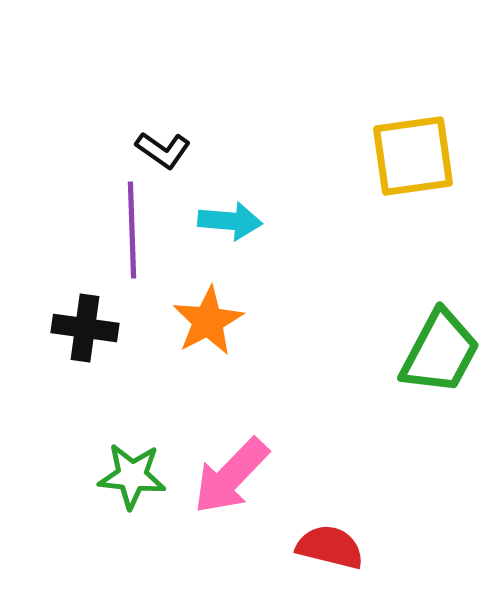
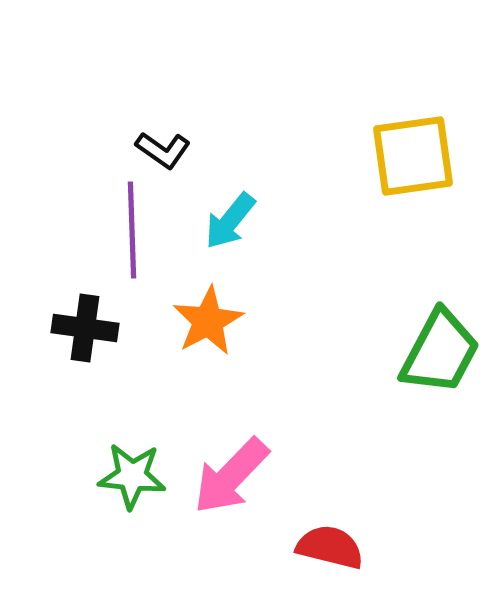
cyan arrow: rotated 124 degrees clockwise
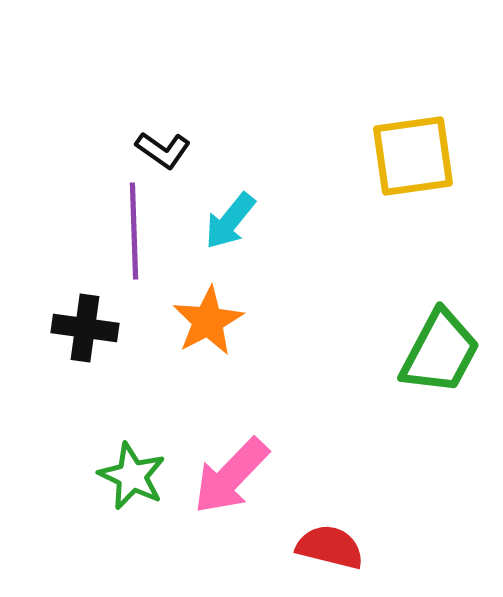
purple line: moved 2 px right, 1 px down
green star: rotated 20 degrees clockwise
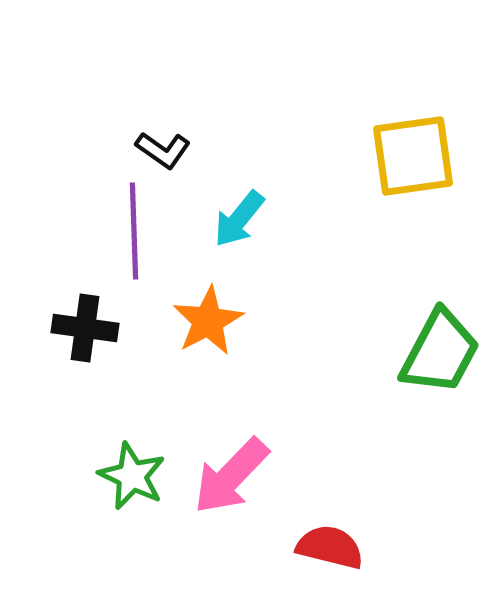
cyan arrow: moved 9 px right, 2 px up
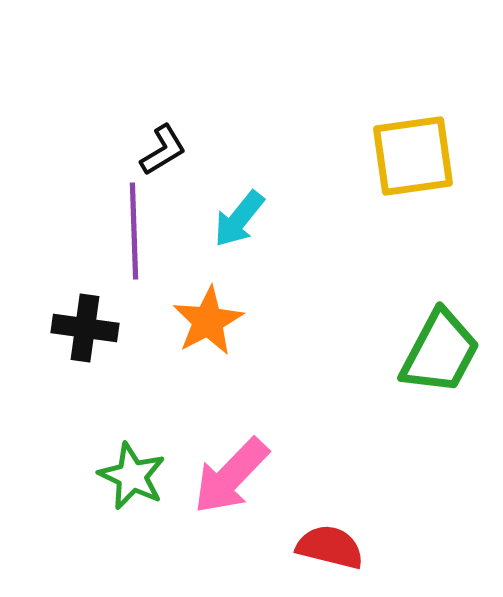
black L-shape: rotated 66 degrees counterclockwise
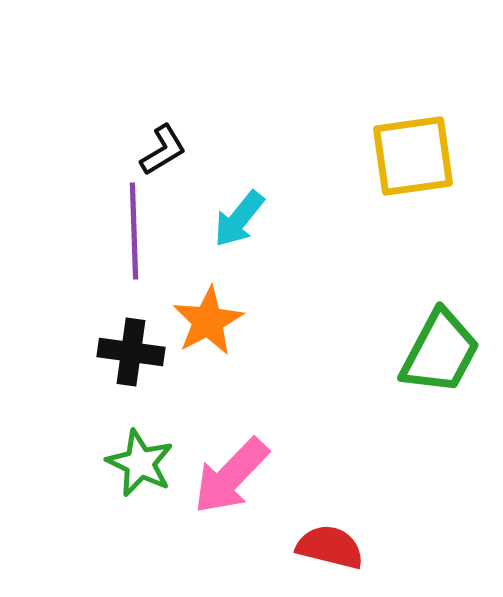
black cross: moved 46 px right, 24 px down
green star: moved 8 px right, 13 px up
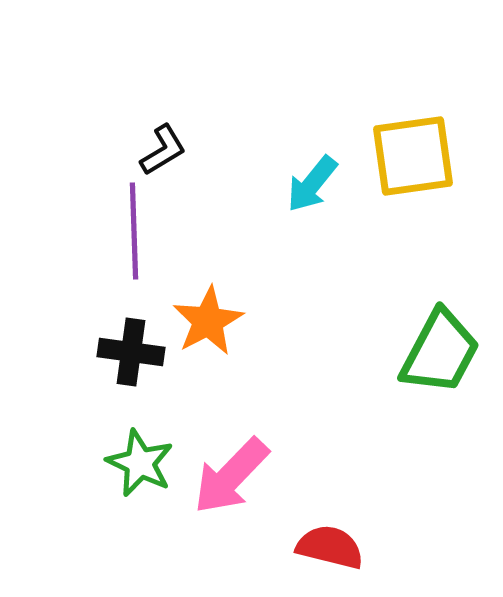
cyan arrow: moved 73 px right, 35 px up
